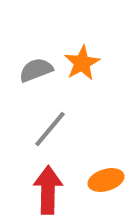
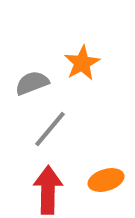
gray semicircle: moved 4 px left, 13 px down
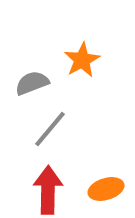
orange star: moved 3 px up
orange ellipse: moved 9 px down
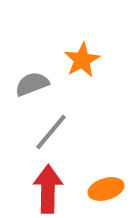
gray semicircle: moved 1 px down
gray line: moved 1 px right, 3 px down
red arrow: moved 1 px up
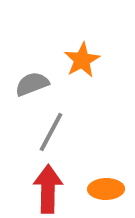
gray line: rotated 12 degrees counterclockwise
orange ellipse: rotated 16 degrees clockwise
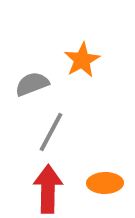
orange ellipse: moved 1 px left, 6 px up
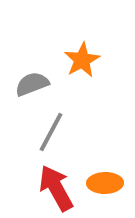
red arrow: moved 8 px right, 1 px up; rotated 30 degrees counterclockwise
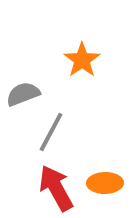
orange star: rotated 6 degrees counterclockwise
gray semicircle: moved 9 px left, 10 px down
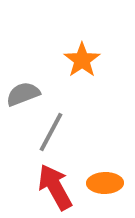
red arrow: moved 1 px left, 1 px up
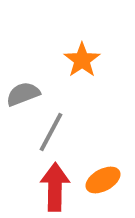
orange ellipse: moved 2 px left, 3 px up; rotated 28 degrees counterclockwise
red arrow: rotated 30 degrees clockwise
